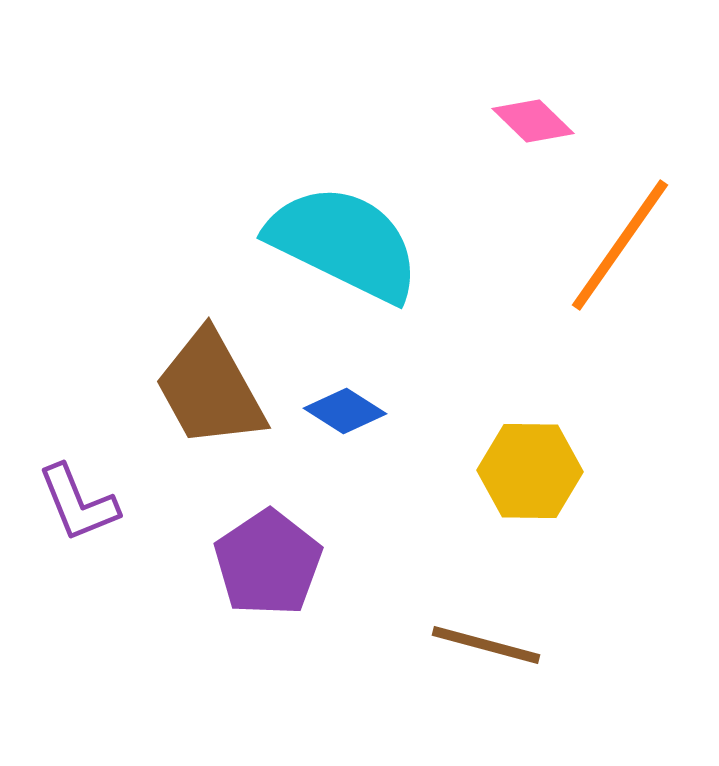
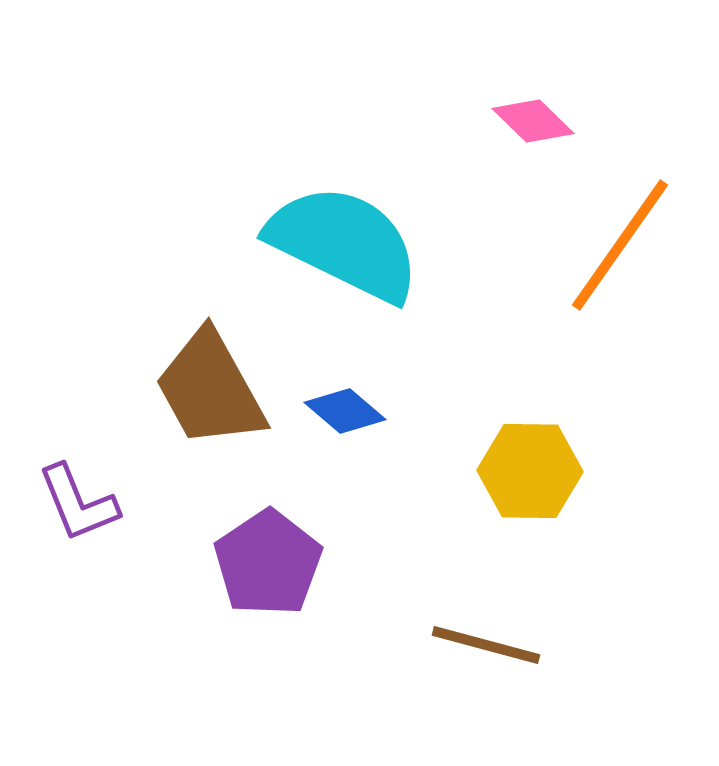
blue diamond: rotated 8 degrees clockwise
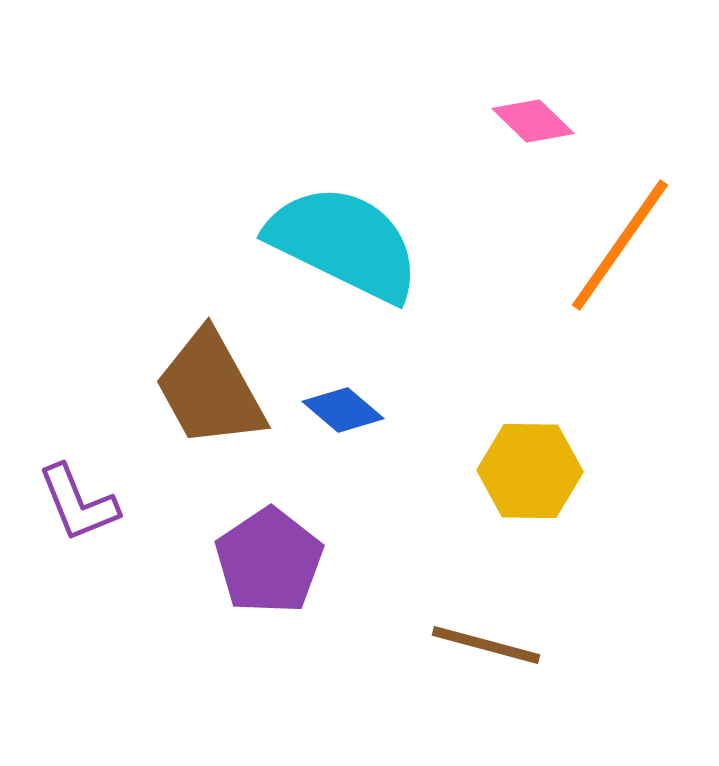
blue diamond: moved 2 px left, 1 px up
purple pentagon: moved 1 px right, 2 px up
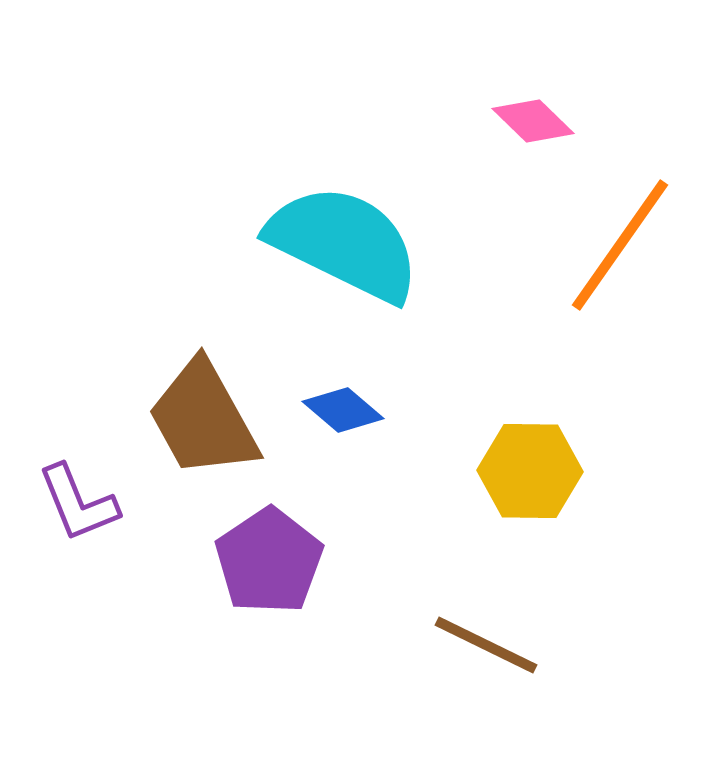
brown trapezoid: moved 7 px left, 30 px down
brown line: rotated 11 degrees clockwise
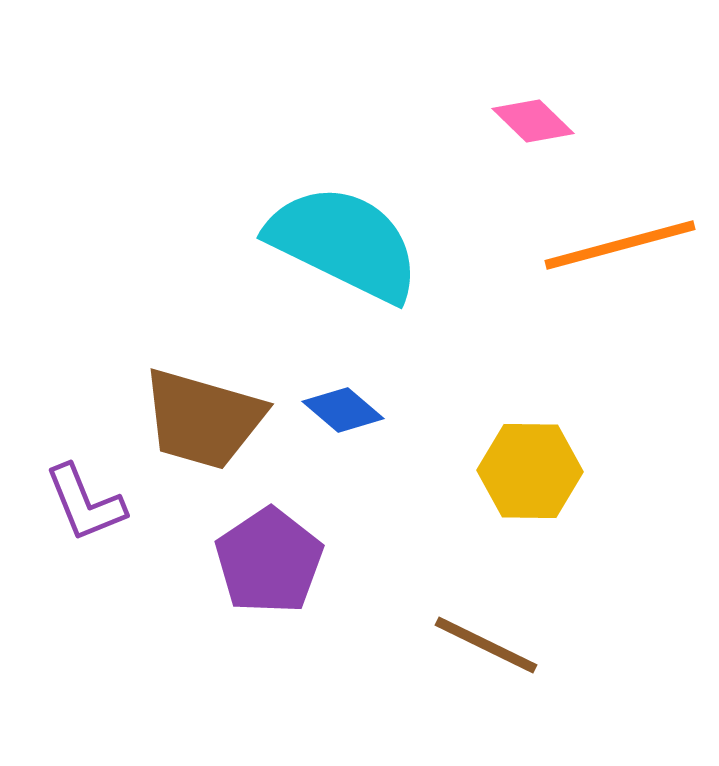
orange line: rotated 40 degrees clockwise
brown trapezoid: rotated 45 degrees counterclockwise
purple L-shape: moved 7 px right
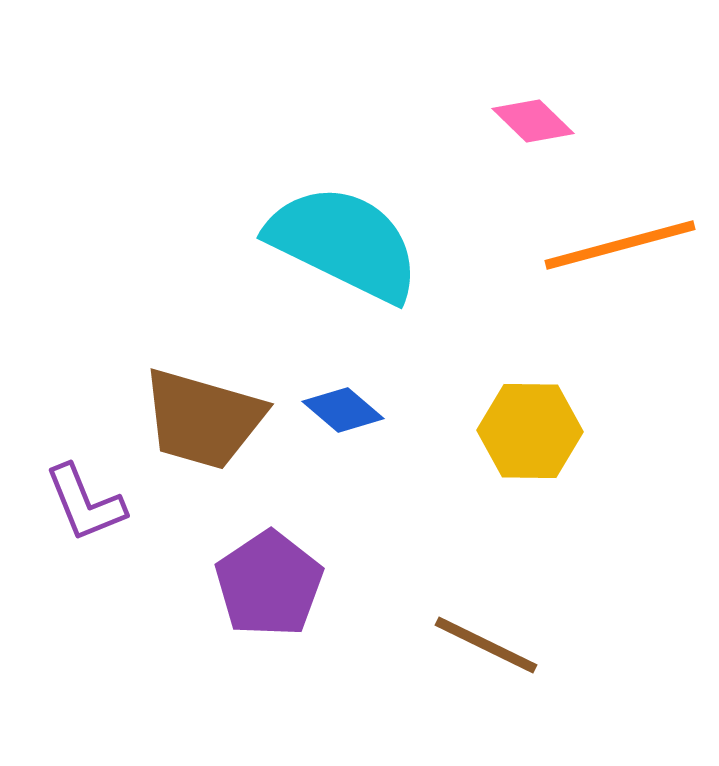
yellow hexagon: moved 40 px up
purple pentagon: moved 23 px down
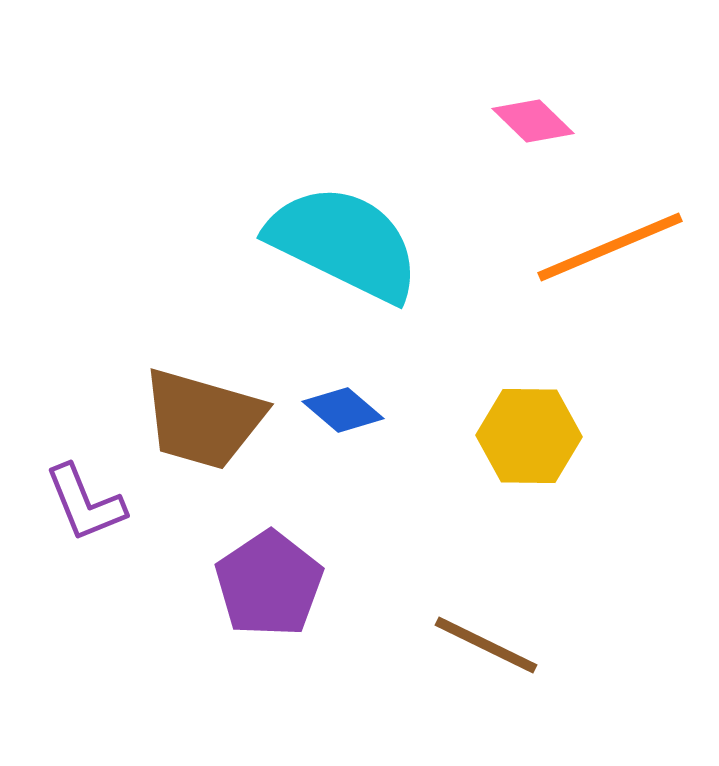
orange line: moved 10 px left, 2 px down; rotated 8 degrees counterclockwise
yellow hexagon: moved 1 px left, 5 px down
